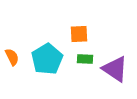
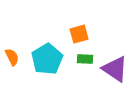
orange square: rotated 12 degrees counterclockwise
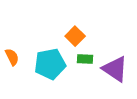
orange square: moved 4 px left, 2 px down; rotated 30 degrees counterclockwise
cyan pentagon: moved 3 px right, 5 px down; rotated 20 degrees clockwise
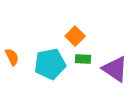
green rectangle: moved 2 px left
